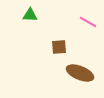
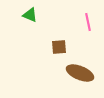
green triangle: rotated 21 degrees clockwise
pink line: rotated 48 degrees clockwise
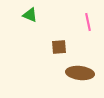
brown ellipse: rotated 16 degrees counterclockwise
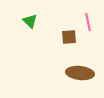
green triangle: moved 6 px down; rotated 21 degrees clockwise
brown square: moved 10 px right, 10 px up
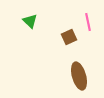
brown square: rotated 21 degrees counterclockwise
brown ellipse: moved 1 px left, 3 px down; rotated 68 degrees clockwise
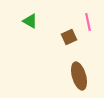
green triangle: rotated 14 degrees counterclockwise
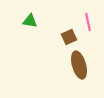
green triangle: rotated 21 degrees counterclockwise
brown ellipse: moved 11 px up
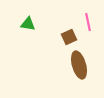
green triangle: moved 2 px left, 3 px down
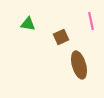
pink line: moved 3 px right, 1 px up
brown square: moved 8 px left
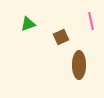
green triangle: rotated 28 degrees counterclockwise
brown ellipse: rotated 16 degrees clockwise
